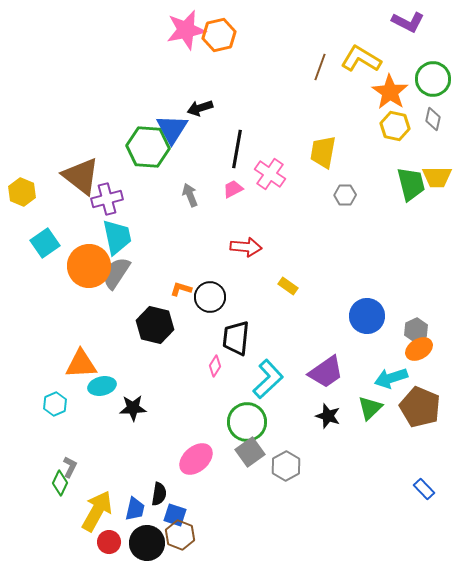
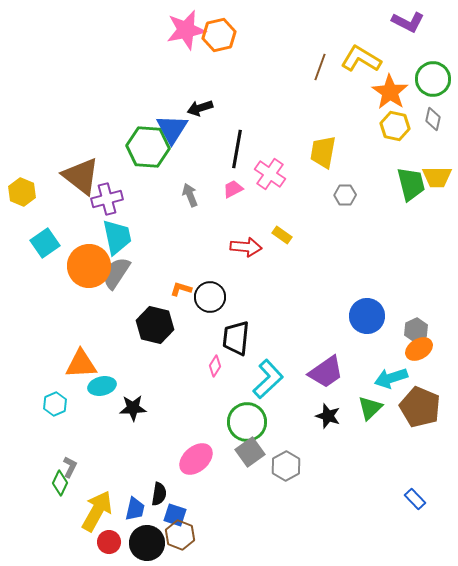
yellow rectangle at (288, 286): moved 6 px left, 51 px up
blue rectangle at (424, 489): moved 9 px left, 10 px down
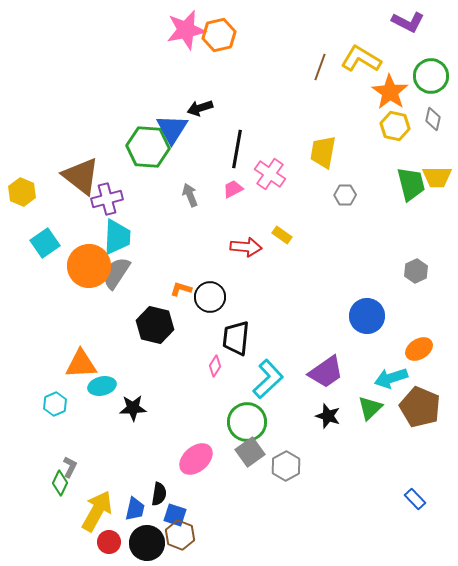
green circle at (433, 79): moved 2 px left, 3 px up
cyan trapezoid at (117, 237): rotated 15 degrees clockwise
gray hexagon at (416, 330): moved 59 px up
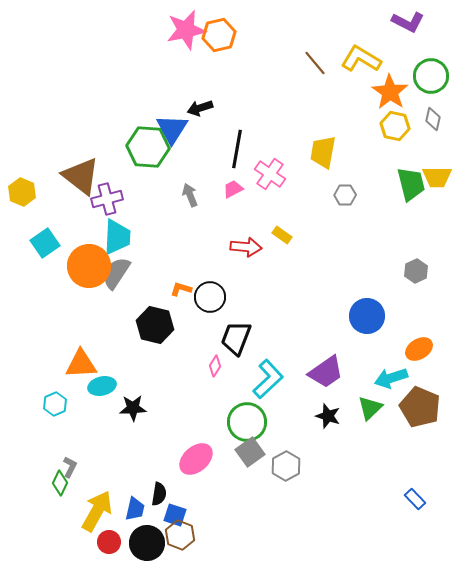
brown line at (320, 67): moved 5 px left, 4 px up; rotated 60 degrees counterclockwise
black trapezoid at (236, 338): rotated 15 degrees clockwise
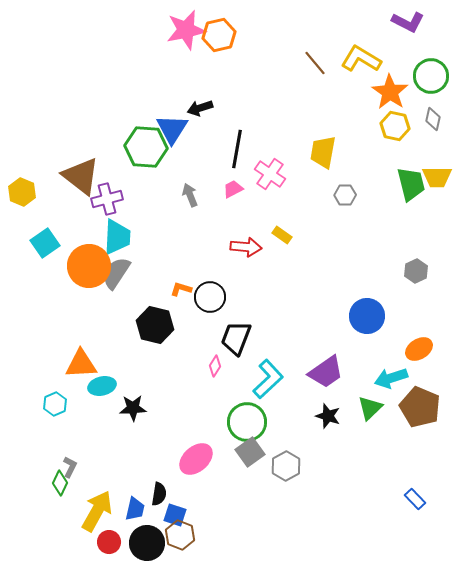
green hexagon at (148, 147): moved 2 px left
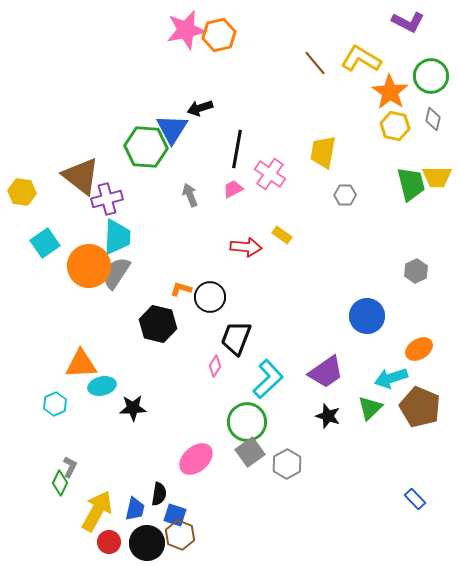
yellow hexagon at (22, 192): rotated 16 degrees counterclockwise
black hexagon at (155, 325): moved 3 px right, 1 px up
gray hexagon at (286, 466): moved 1 px right, 2 px up
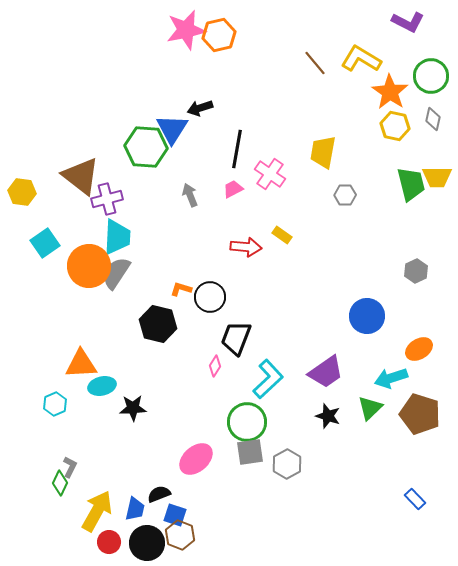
brown pentagon at (420, 407): moved 7 px down; rotated 6 degrees counterclockwise
gray square at (250, 452): rotated 28 degrees clockwise
black semicircle at (159, 494): rotated 120 degrees counterclockwise
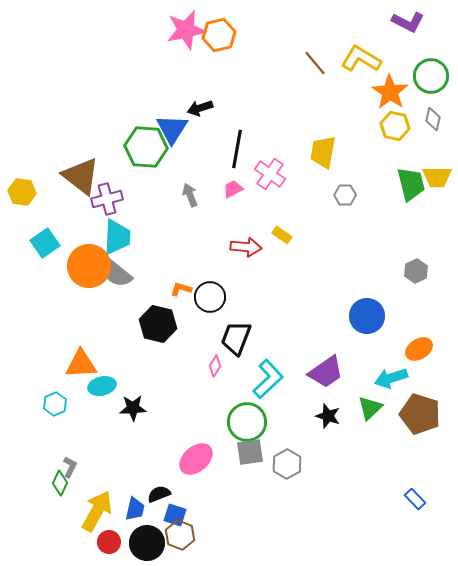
gray semicircle at (116, 273): rotated 84 degrees counterclockwise
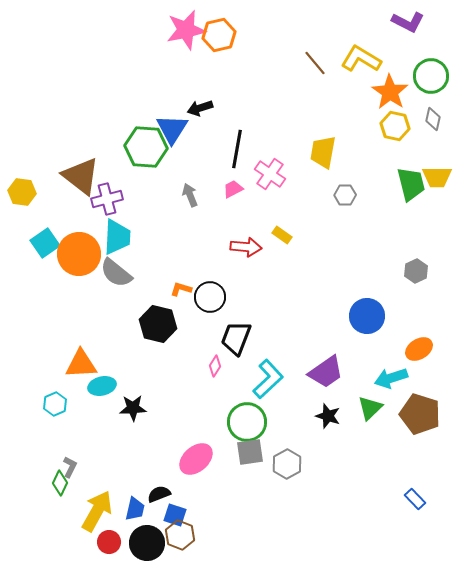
orange circle at (89, 266): moved 10 px left, 12 px up
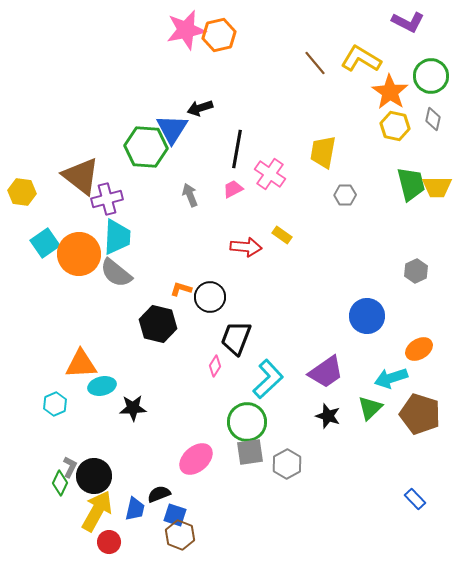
yellow trapezoid at (437, 177): moved 10 px down
black circle at (147, 543): moved 53 px left, 67 px up
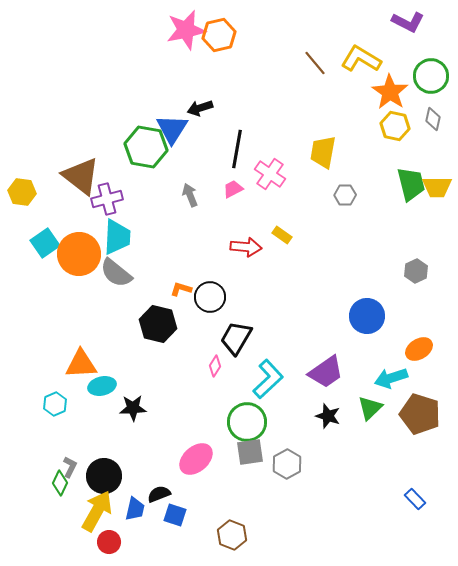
green hexagon at (146, 147): rotated 6 degrees clockwise
black trapezoid at (236, 338): rotated 9 degrees clockwise
black circle at (94, 476): moved 10 px right
brown hexagon at (180, 535): moved 52 px right
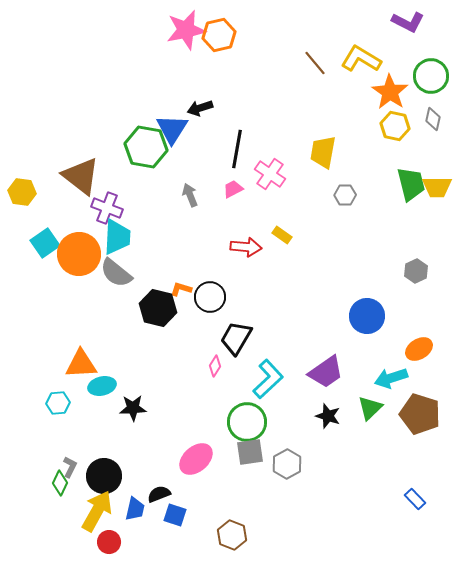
purple cross at (107, 199): moved 9 px down; rotated 36 degrees clockwise
black hexagon at (158, 324): moved 16 px up
cyan hexagon at (55, 404): moved 3 px right, 1 px up; rotated 20 degrees clockwise
